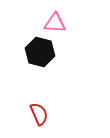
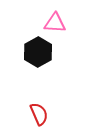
black hexagon: moved 2 px left; rotated 16 degrees clockwise
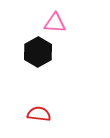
red semicircle: rotated 60 degrees counterclockwise
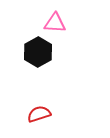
red semicircle: rotated 25 degrees counterclockwise
